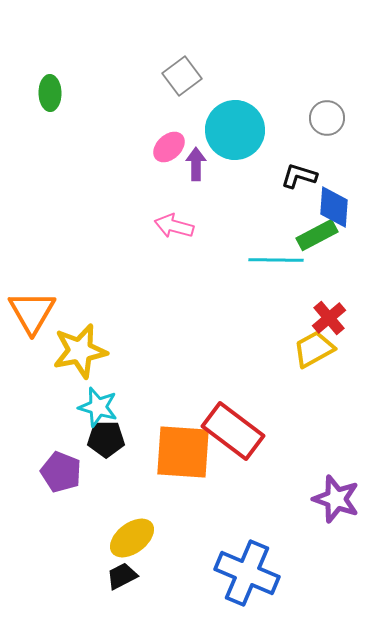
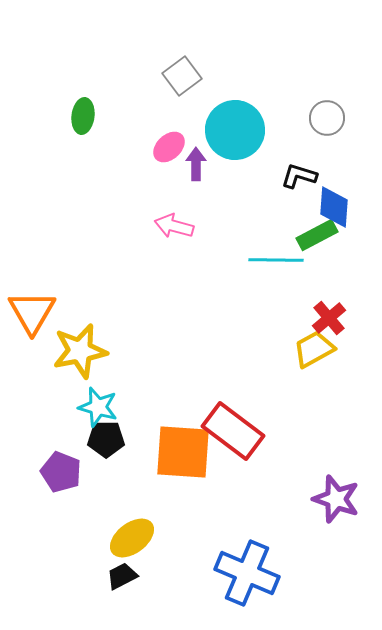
green ellipse: moved 33 px right, 23 px down; rotated 8 degrees clockwise
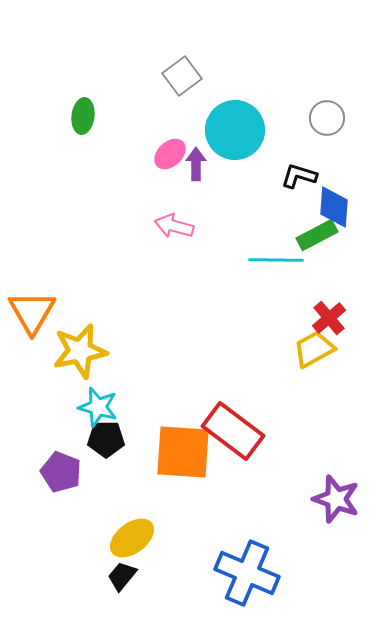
pink ellipse: moved 1 px right, 7 px down
black trapezoid: rotated 24 degrees counterclockwise
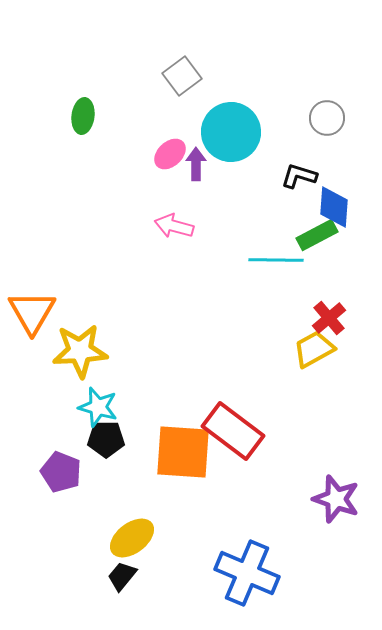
cyan circle: moved 4 px left, 2 px down
yellow star: rotated 8 degrees clockwise
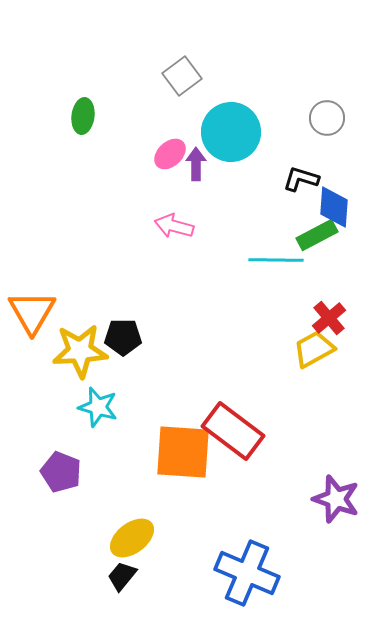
black L-shape: moved 2 px right, 3 px down
black pentagon: moved 17 px right, 102 px up
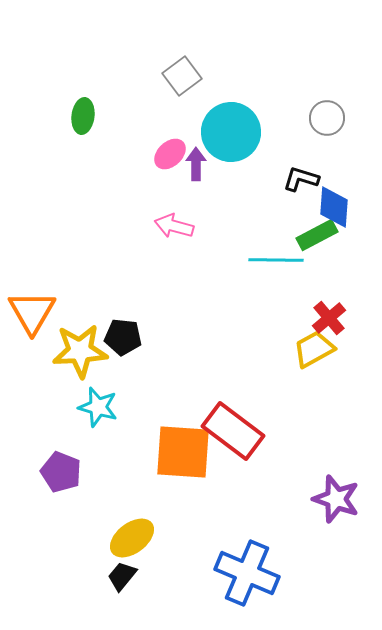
black pentagon: rotated 6 degrees clockwise
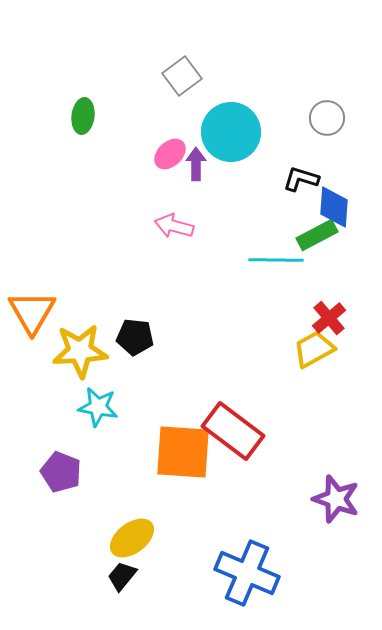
black pentagon: moved 12 px right
cyan star: rotated 6 degrees counterclockwise
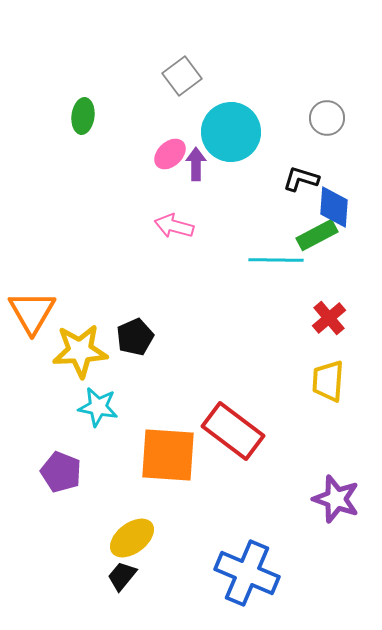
black pentagon: rotated 30 degrees counterclockwise
yellow trapezoid: moved 14 px right, 32 px down; rotated 57 degrees counterclockwise
orange square: moved 15 px left, 3 px down
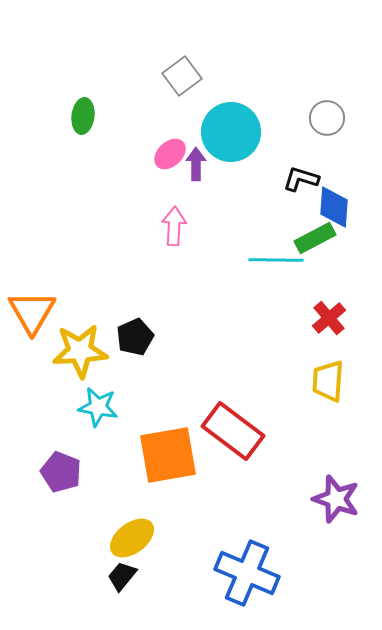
pink arrow: rotated 78 degrees clockwise
green rectangle: moved 2 px left, 3 px down
orange square: rotated 14 degrees counterclockwise
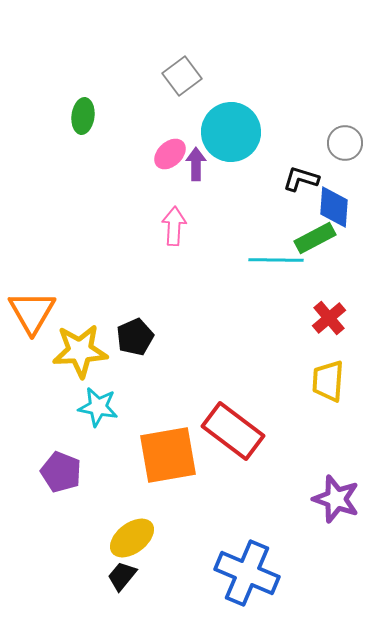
gray circle: moved 18 px right, 25 px down
